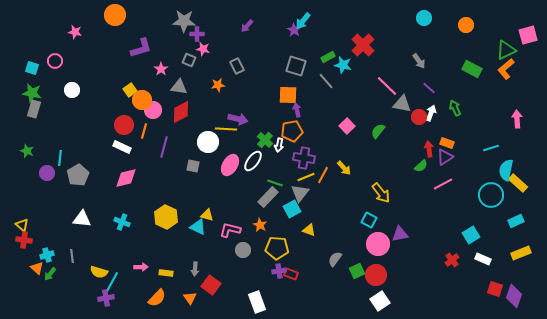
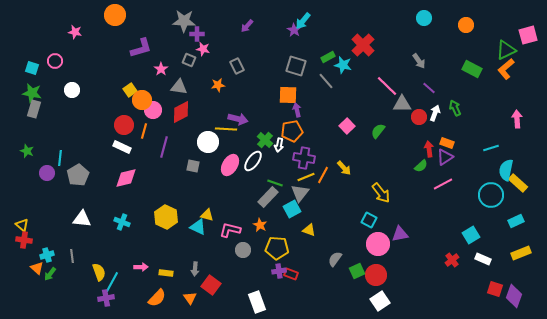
gray triangle at (402, 104): rotated 12 degrees counterclockwise
white arrow at (431, 113): moved 4 px right
yellow semicircle at (99, 272): rotated 126 degrees counterclockwise
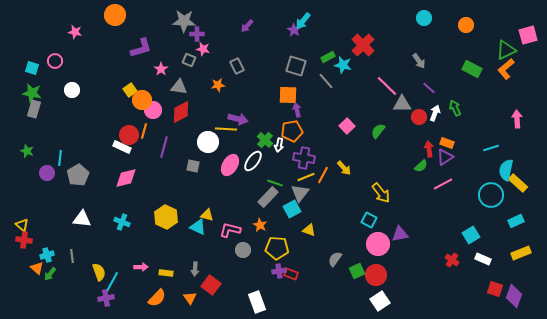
red circle at (124, 125): moved 5 px right, 10 px down
red cross at (452, 260): rotated 16 degrees counterclockwise
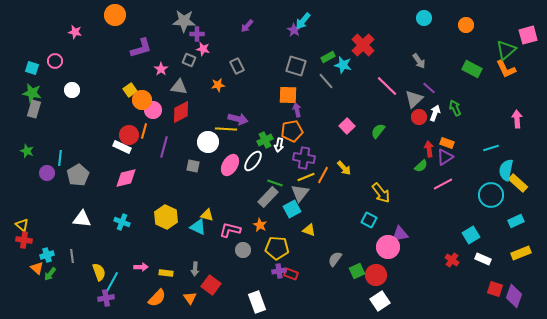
green triangle at (506, 50): rotated 15 degrees counterclockwise
orange L-shape at (506, 69): rotated 75 degrees counterclockwise
gray triangle at (402, 104): moved 12 px right, 5 px up; rotated 42 degrees counterclockwise
green cross at (265, 140): rotated 21 degrees clockwise
pink circle at (378, 244): moved 10 px right, 3 px down
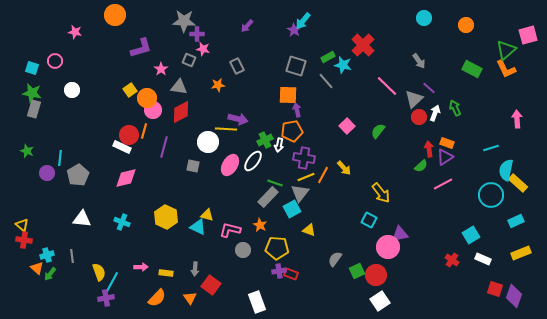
orange circle at (142, 100): moved 5 px right, 2 px up
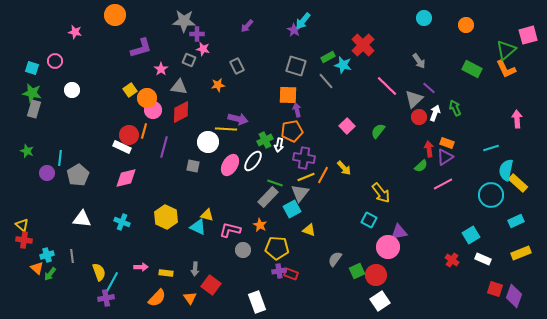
purple triangle at (400, 234): moved 1 px left, 2 px up
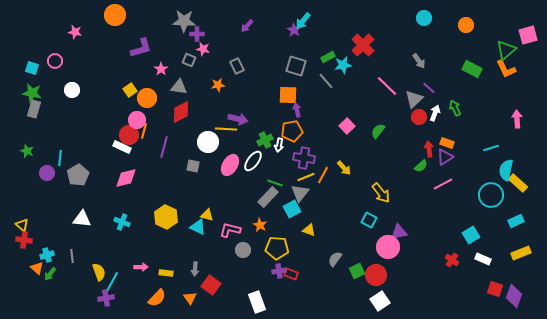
cyan star at (343, 65): rotated 24 degrees counterclockwise
pink circle at (153, 110): moved 16 px left, 10 px down
